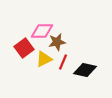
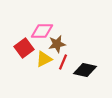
brown star: moved 2 px down
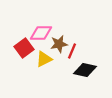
pink diamond: moved 1 px left, 2 px down
brown star: moved 2 px right
red line: moved 9 px right, 11 px up
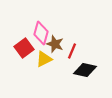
pink diamond: rotated 75 degrees counterclockwise
brown star: moved 4 px left; rotated 30 degrees clockwise
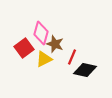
red line: moved 6 px down
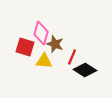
red square: moved 1 px right, 1 px up; rotated 36 degrees counterclockwise
yellow triangle: moved 2 px down; rotated 30 degrees clockwise
black diamond: rotated 20 degrees clockwise
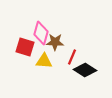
brown star: moved 2 px up; rotated 18 degrees counterclockwise
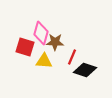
black diamond: rotated 15 degrees counterclockwise
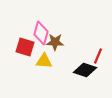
red line: moved 26 px right, 1 px up
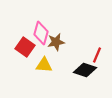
brown star: moved 1 px right; rotated 12 degrees counterclockwise
red square: rotated 18 degrees clockwise
red line: moved 1 px left, 1 px up
yellow triangle: moved 4 px down
